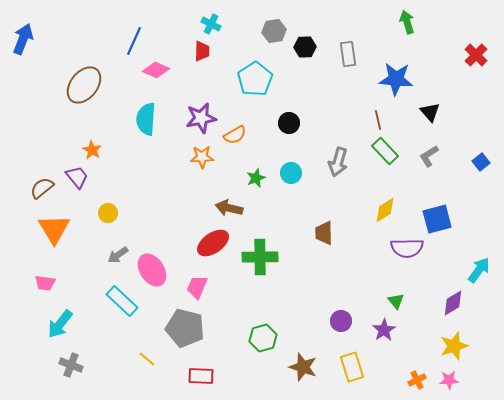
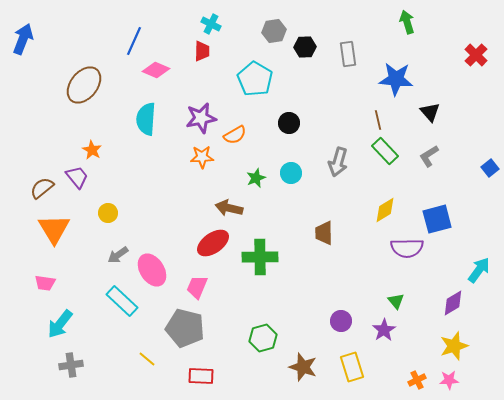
cyan pentagon at (255, 79): rotated 8 degrees counterclockwise
blue square at (481, 162): moved 9 px right, 6 px down
gray cross at (71, 365): rotated 30 degrees counterclockwise
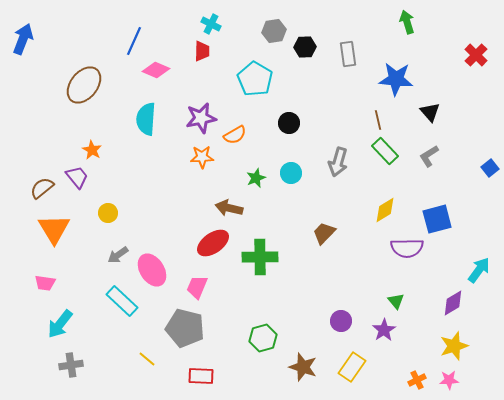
brown trapezoid at (324, 233): rotated 45 degrees clockwise
yellow rectangle at (352, 367): rotated 52 degrees clockwise
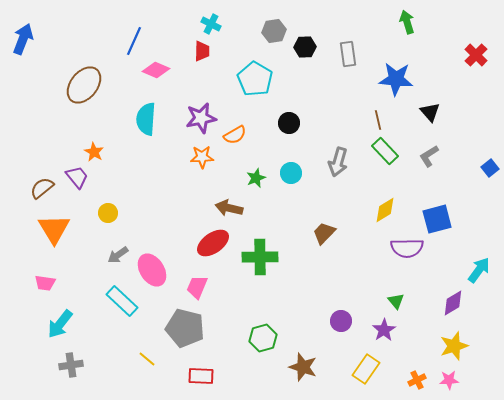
orange star at (92, 150): moved 2 px right, 2 px down
yellow rectangle at (352, 367): moved 14 px right, 2 px down
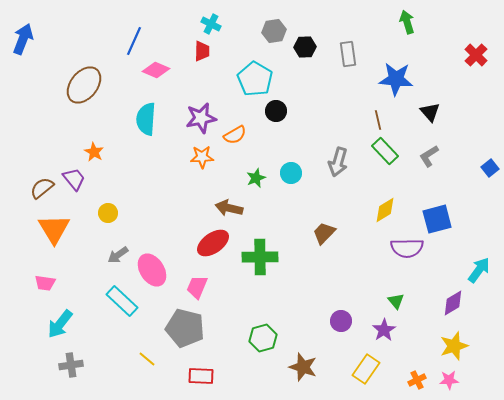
black circle at (289, 123): moved 13 px left, 12 px up
purple trapezoid at (77, 177): moved 3 px left, 2 px down
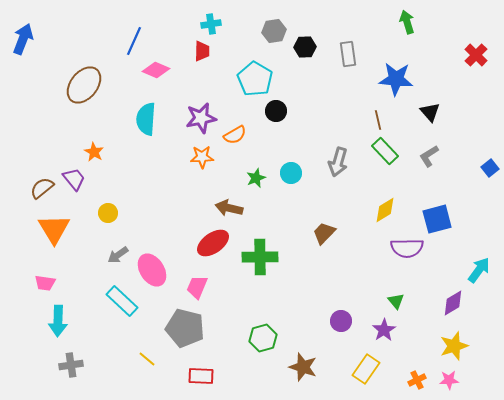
cyan cross at (211, 24): rotated 36 degrees counterclockwise
cyan arrow at (60, 324): moved 2 px left, 3 px up; rotated 36 degrees counterclockwise
